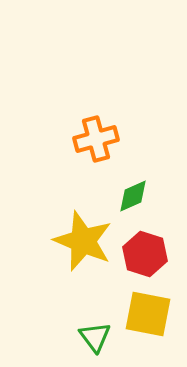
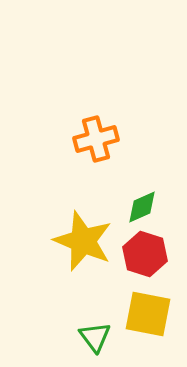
green diamond: moved 9 px right, 11 px down
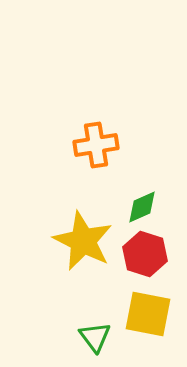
orange cross: moved 6 px down; rotated 6 degrees clockwise
yellow star: rotated 4 degrees clockwise
